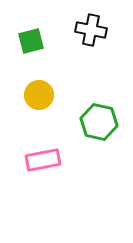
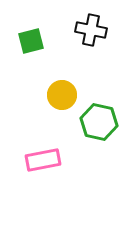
yellow circle: moved 23 px right
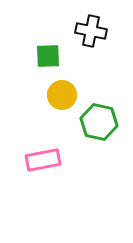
black cross: moved 1 px down
green square: moved 17 px right, 15 px down; rotated 12 degrees clockwise
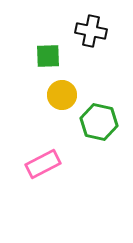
pink rectangle: moved 4 px down; rotated 16 degrees counterclockwise
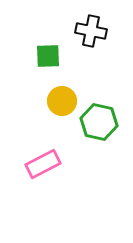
yellow circle: moved 6 px down
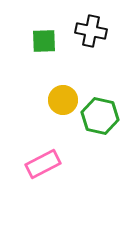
green square: moved 4 px left, 15 px up
yellow circle: moved 1 px right, 1 px up
green hexagon: moved 1 px right, 6 px up
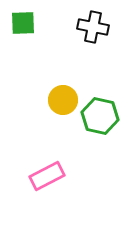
black cross: moved 2 px right, 4 px up
green square: moved 21 px left, 18 px up
pink rectangle: moved 4 px right, 12 px down
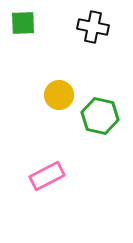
yellow circle: moved 4 px left, 5 px up
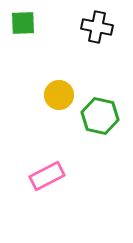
black cross: moved 4 px right
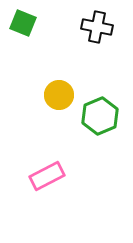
green square: rotated 24 degrees clockwise
green hexagon: rotated 24 degrees clockwise
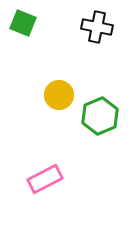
pink rectangle: moved 2 px left, 3 px down
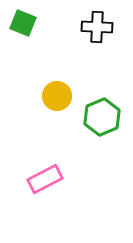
black cross: rotated 8 degrees counterclockwise
yellow circle: moved 2 px left, 1 px down
green hexagon: moved 2 px right, 1 px down
